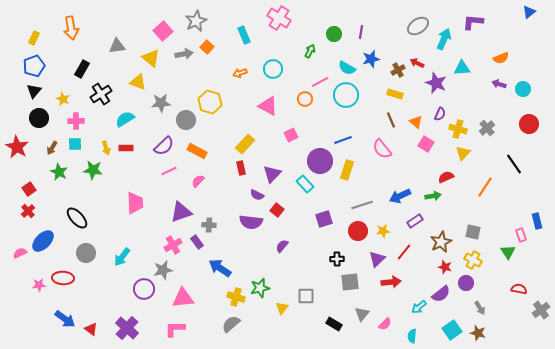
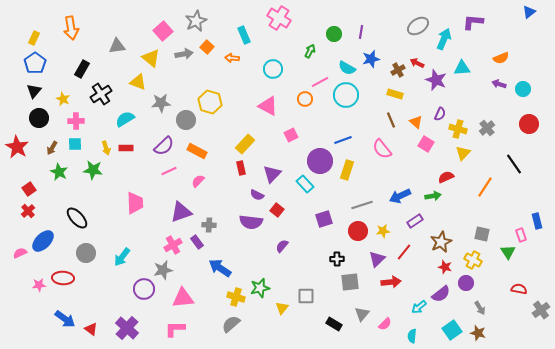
blue pentagon at (34, 66): moved 1 px right, 3 px up; rotated 15 degrees counterclockwise
orange arrow at (240, 73): moved 8 px left, 15 px up; rotated 24 degrees clockwise
purple star at (436, 83): moved 3 px up
gray square at (473, 232): moved 9 px right, 2 px down
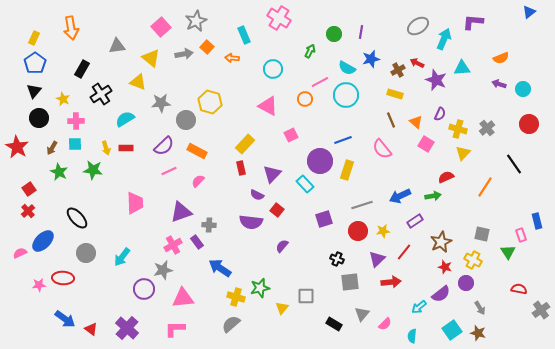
pink square at (163, 31): moved 2 px left, 4 px up
black cross at (337, 259): rotated 24 degrees clockwise
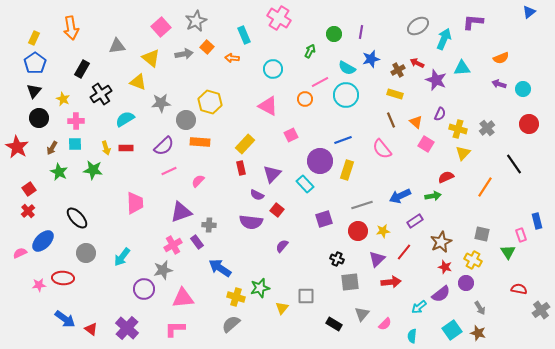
orange rectangle at (197, 151): moved 3 px right, 9 px up; rotated 24 degrees counterclockwise
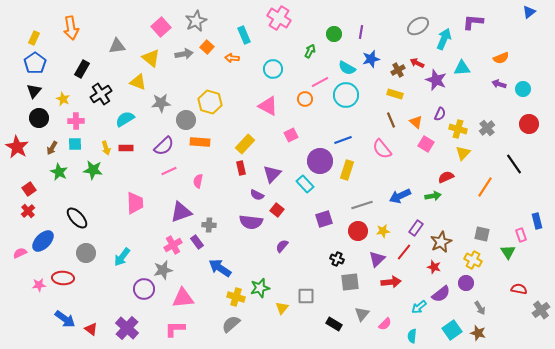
pink semicircle at (198, 181): rotated 32 degrees counterclockwise
purple rectangle at (415, 221): moved 1 px right, 7 px down; rotated 21 degrees counterclockwise
red star at (445, 267): moved 11 px left
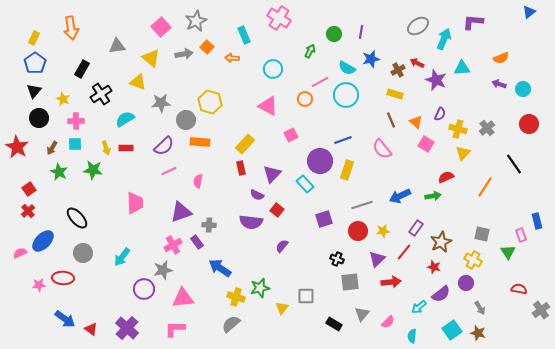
gray circle at (86, 253): moved 3 px left
pink semicircle at (385, 324): moved 3 px right, 2 px up
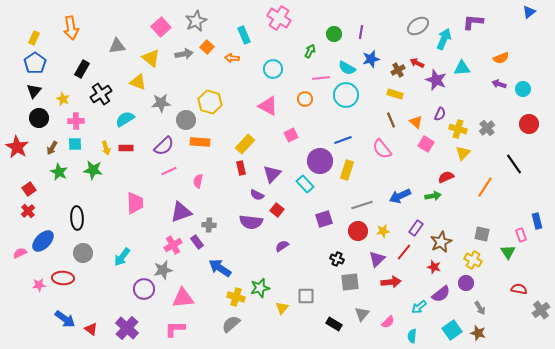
pink line at (320, 82): moved 1 px right, 4 px up; rotated 24 degrees clockwise
black ellipse at (77, 218): rotated 40 degrees clockwise
purple semicircle at (282, 246): rotated 16 degrees clockwise
